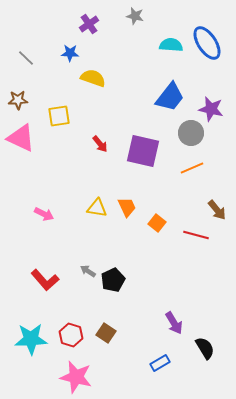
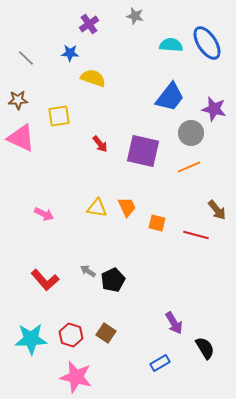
purple star: moved 3 px right
orange line: moved 3 px left, 1 px up
orange square: rotated 24 degrees counterclockwise
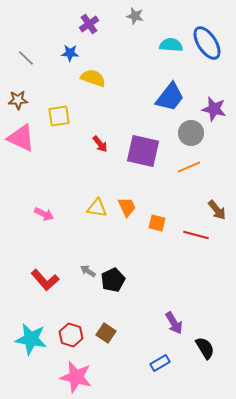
cyan star: rotated 12 degrees clockwise
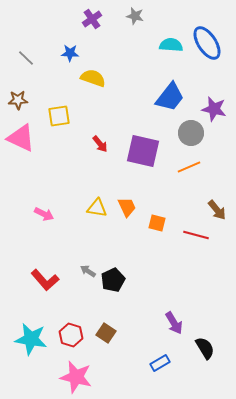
purple cross: moved 3 px right, 5 px up
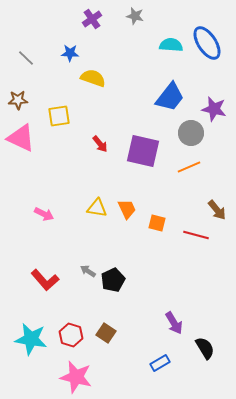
orange trapezoid: moved 2 px down
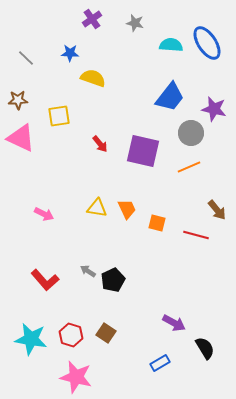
gray star: moved 7 px down
purple arrow: rotated 30 degrees counterclockwise
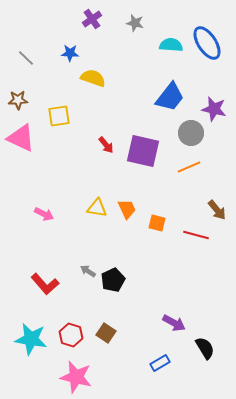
red arrow: moved 6 px right, 1 px down
red L-shape: moved 4 px down
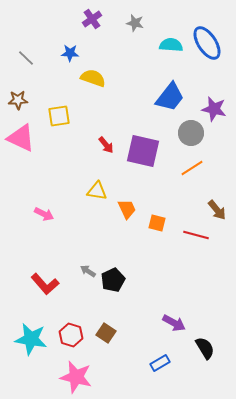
orange line: moved 3 px right, 1 px down; rotated 10 degrees counterclockwise
yellow triangle: moved 17 px up
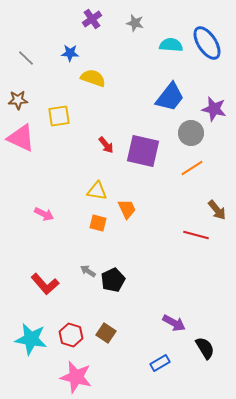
orange square: moved 59 px left
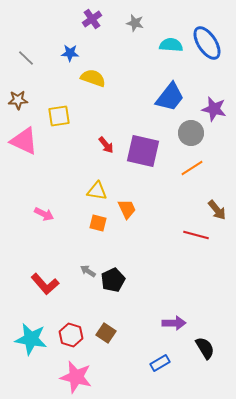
pink triangle: moved 3 px right, 3 px down
purple arrow: rotated 30 degrees counterclockwise
